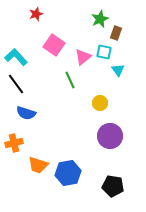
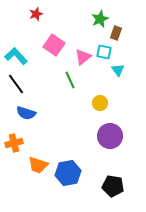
cyan L-shape: moved 1 px up
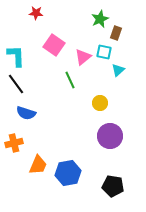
red star: moved 1 px up; rotated 24 degrees clockwise
cyan L-shape: rotated 40 degrees clockwise
cyan triangle: rotated 24 degrees clockwise
orange trapezoid: rotated 85 degrees counterclockwise
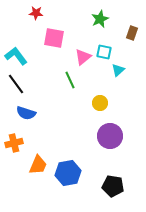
brown rectangle: moved 16 px right
pink square: moved 7 px up; rotated 25 degrees counterclockwise
cyan L-shape: rotated 35 degrees counterclockwise
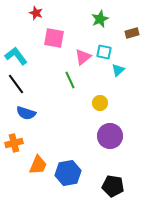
red star: rotated 16 degrees clockwise
brown rectangle: rotated 56 degrees clockwise
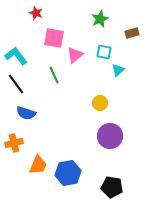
pink triangle: moved 8 px left, 2 px up
green line: moved 16 px left, 5 px up
black pentagon: moved 1 px left, 1 px down
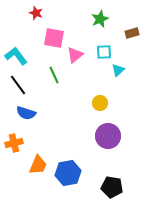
cyan square: rotated 14 degrees counterclockwise
black line: moved 2 px right, 1 px down
purple circle: moved 2 px left
